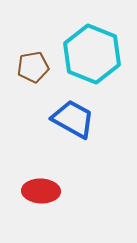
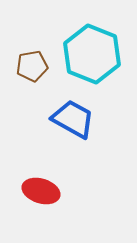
brown pentagon: moved 1 px left, 1 px up
red ellipse: rotated 15 degrees clockwise
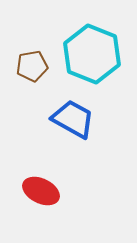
red ellipse: rotated 9 degrees clockwise
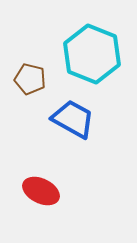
brown pentagon: moved 2 px left, 13 px down; rotated 24 degrees clockwise
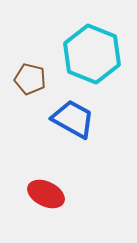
red ellipse: moved 5 px right, 3 px down
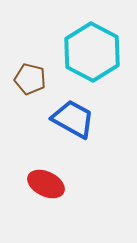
cyan hexagon: moved 2 px up; rotated 6 degrees clockwise
red ellipse: moved 10 px up
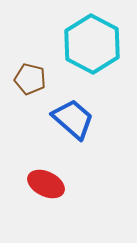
cyan hexagon: moved 8 px up
blue trapezoid: rotated 12 degrees clockwise
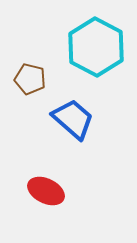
cyan hexagon: moved 4 px right, 3 px down
red ellipse: moved 7 px down
